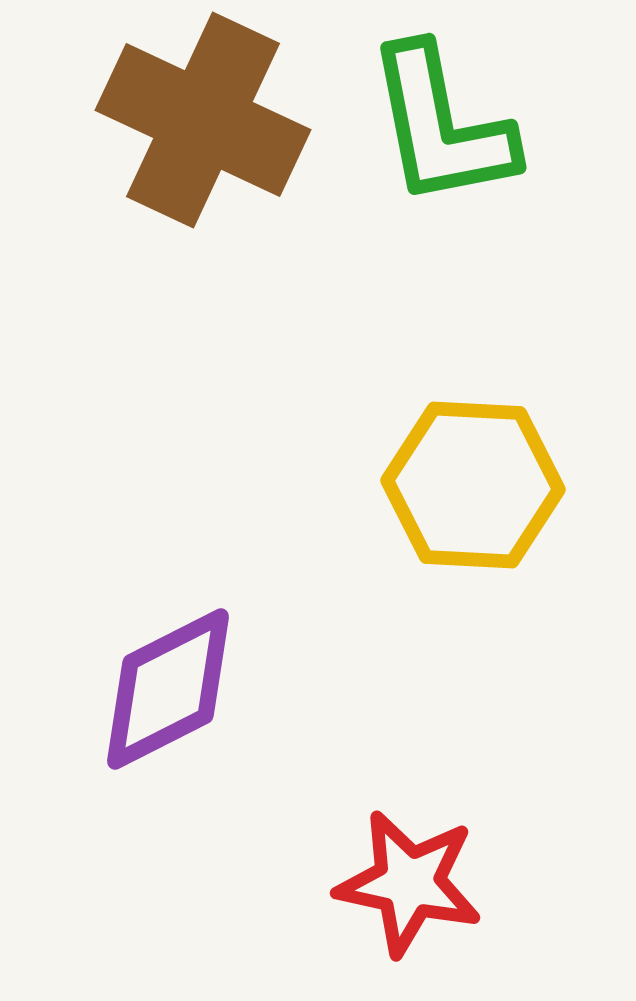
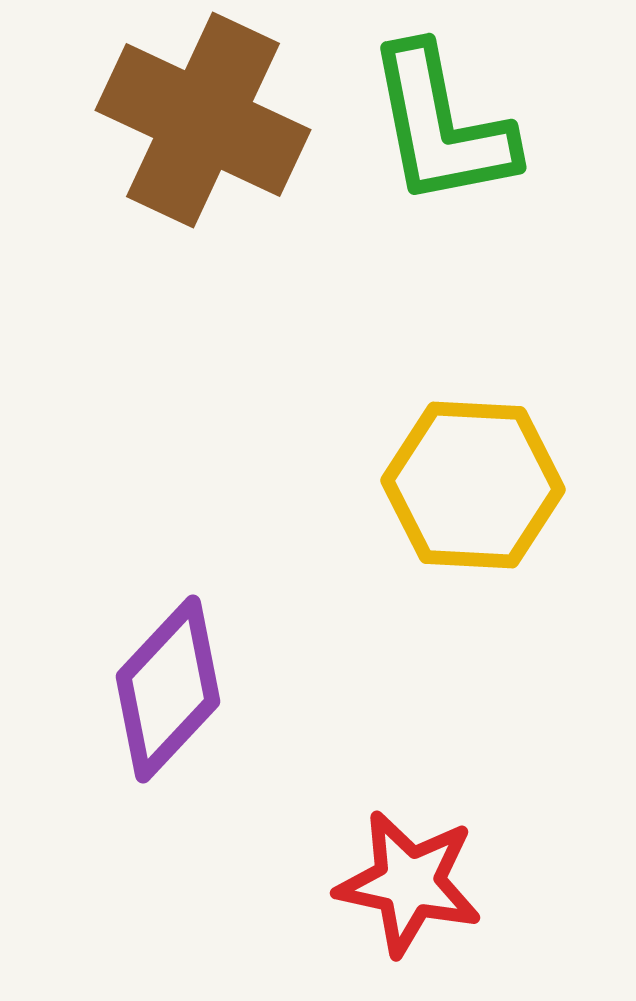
purple diamond: rotated 20 degrees counterclockwise
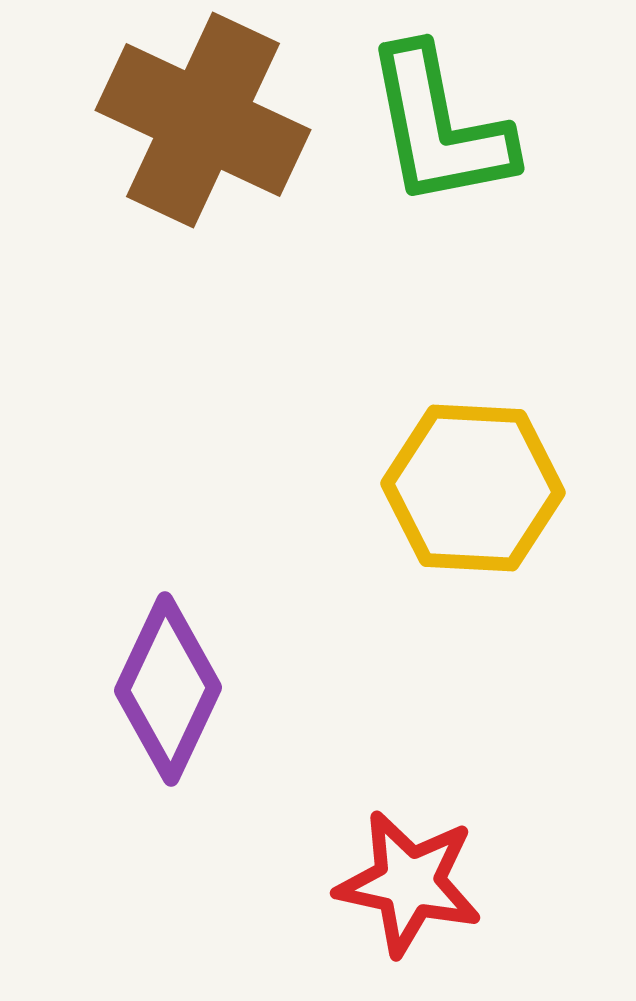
green L-shape: moved 2 px left, 1 px down
yellow hexagon: moved 3 px down
purple diamond: rotated 18 degrees counterclockwise
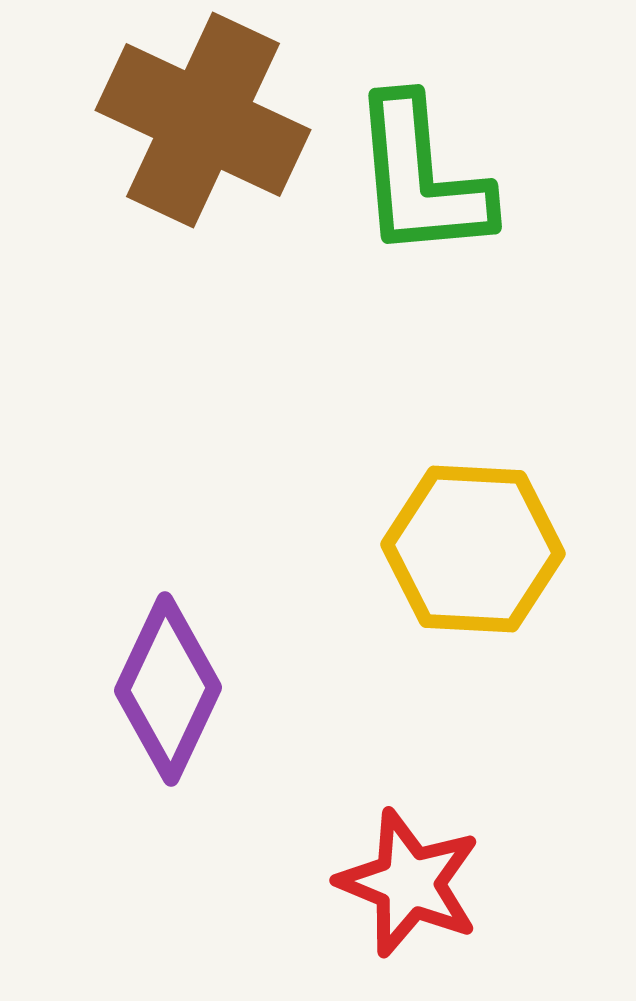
green L-shape: moved 18 px left, 51 px down; rotated 6 degrees clockwise
yellow hexagon: moved 61 px down
red star: rotated 10 degrees clockwise
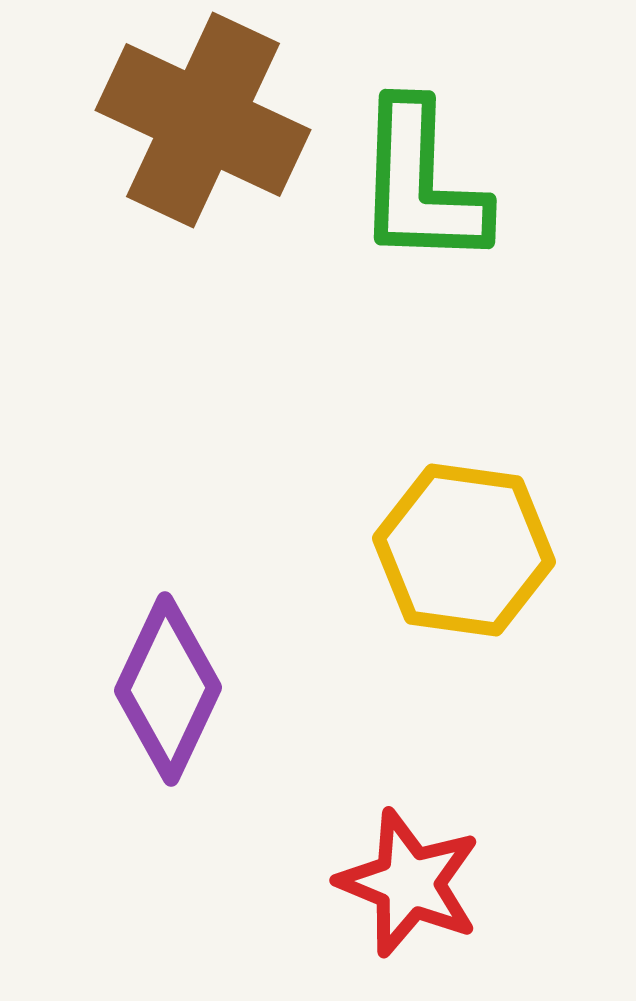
green L-shape: moved 6 px down; rotated 7 degrees clockwise
yellow hexagon: moved 9 px left, 1 px down; rotated 5 degrees clockwise
